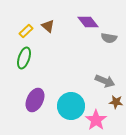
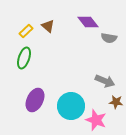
pink star: rotated 15 degrees counterclockwise
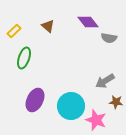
yellow rectangle: moved 12 px left
gray arrow: rotated 126 degrees clockwise
